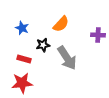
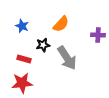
blue star: moved 2 px up
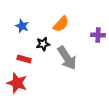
black star: moved 1 px up
red star: moved 5 px left; rotated 25 degrees clockwise
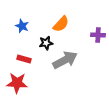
black star: moved 3 px right, 1 px up
gray arrow: moved 2 px left, 2 px down; rotated 85 degrees counterclockwise
red star: rotated 15 degrees counterclockwise
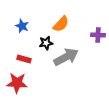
gray arrow: moved 1 px right, 3 px up
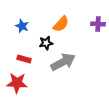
purple cross: moved 11 px up
gray arrow: moved 3 px left, 5 px down
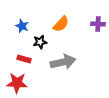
black star: moved 6 px left, 1 px up
gray arrow: rotated 15 degrees clockwise
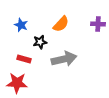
blue star: moved 1 px left, 1 px up
gray arrow: moved 1 px right, 3 px up
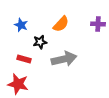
red star: moved 1 px right, 1 px down; rotated 10 degrees clockwise
